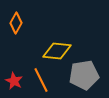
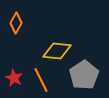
gray pentagon: rotated 24 degrees counterclockwise
red star: moved 3 px up
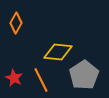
yellow diamond: moved 1 px right, 1 px down
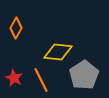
orange diamond: moved 5 px down
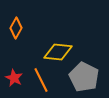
gray pentagon: moved 2 px down; rotated 12 degrees counterclockwise
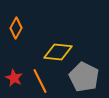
orange line: moved 1 px left, 1 px down
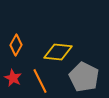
orange diamond: moved 17 px down
red star: moved 1 px left
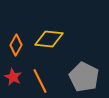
yellow diamond: moved 9 px left, 13 px up
red star: moved 1 px up
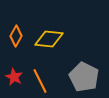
orange diamond: moved 9 px up
red star: moved 1 px right
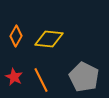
orange line: moved 1 px right, 1 px up
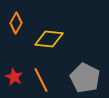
orange diamond: moved 13 px up
gray pentagon: moved 1 px right, 1 px down
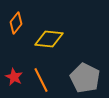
orange diamond: rotated 10 degrees clockwise
